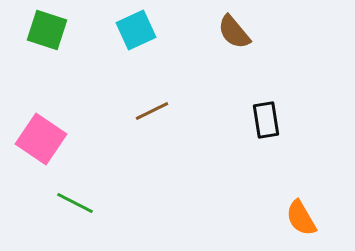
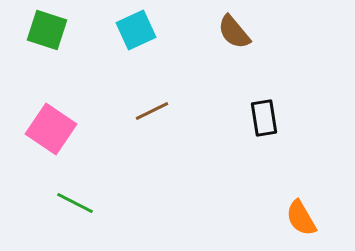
black rectangle: moved 2 px left, 2 px up
pink square: moved 10 px right, 10 px up
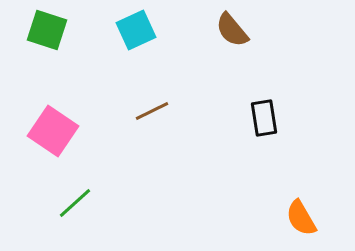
brown semicircle: moved 2 px left, 2 px up
pink square: moved 2 px right, 2 px down
green line: rotated 69 degrees counterclockwise
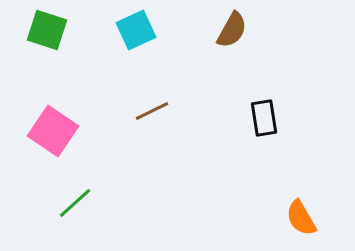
brown semicircle: rotated 111 degrees counterclockwise
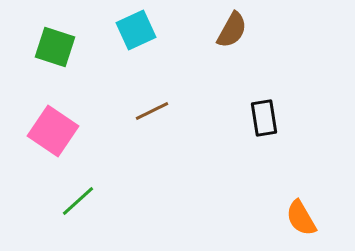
green square: moved 8 px right, 17 px down
green line: moved 3 px right, 2 px up
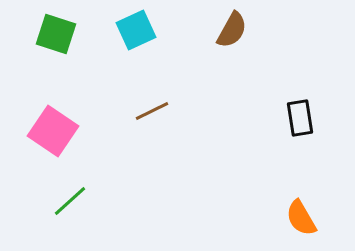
green square: moved 1 px right, 13 px up
black rectangle: moved 36 px right
green line: moved 8 px left
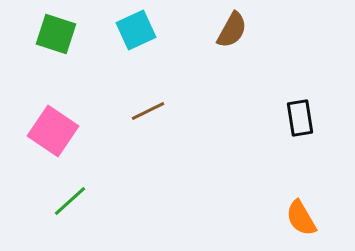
brown line: moved 4 px left
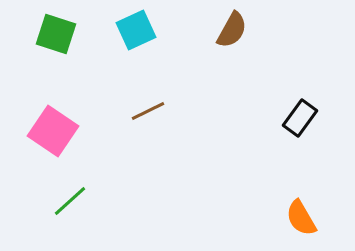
black rectangle: rotated 45 degrees clockwise
